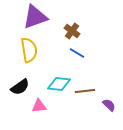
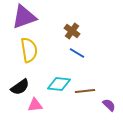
purple triangle: moved 11 px left
pink triangle: moved 4 px left, 1 px up
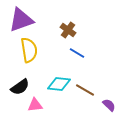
purple triangle: moved 3 px left, 3 px down
brown cross: moved 4 px left, 1 px up
brown line: moved 1 px up; rotated 36 degrees clockwise
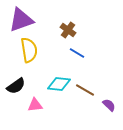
black semicircle: moved 4 px left, 1 px up
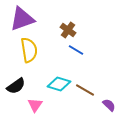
purple triangle: moved 1 px right, 1 px up
blue line: moved 1 px left, 3 px up
cyan diamond: rotated 10 degrees clockwise
pink triangle: rotated 49 degrees counterclockwise
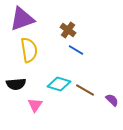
black semicircle: moved 2 px up; rotated 30 degrees clockwise
purple semicircle: moved 3 px right, 5 px up
